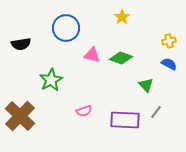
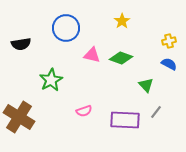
yellow star: moved 4 px down
brown cross: moved 1 px left, 1 px down; rotated 12 degrees counterclockwise
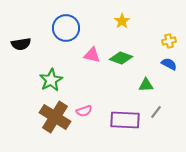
green triangle: rotated 49 degrees counterclockwise
brown cross: moved 36 px right
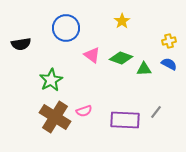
pink triangle: rotated 24 degrees clockwise
green triangle: moved 2 px left, 16 px up
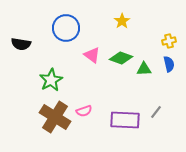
black semicircle: rotated 18 degrees clockwise
blue semicircle: rotated 49 degrees clockwise
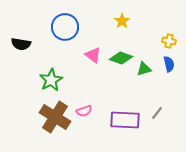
blue circle: moved 1 px left, 1 px up
yellow cross: rotated 24 degrees clockwise
pink triangle: moved 1 px right
green triangle: rotated 14 degrees counterclockwise
gray line: moved 1 px right, 1 px down
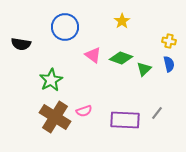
green triangle: rotated 28 degrees counterclockwise
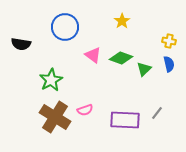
pink semicircle: moved 1 px right, 1 px up
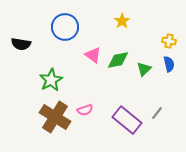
green diamond: moved 3 px left, 2 px down; rotated 30 degrees counterclockwise
purple rectangle: moved 2 px right; rotated 36 degrees clockwise
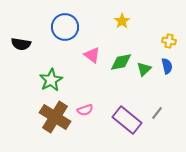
pink triangle: moved 1 px left
green diamond: moved 3 px right, 2 px down
blue semicircle: moved 2 px left, 2 px down
